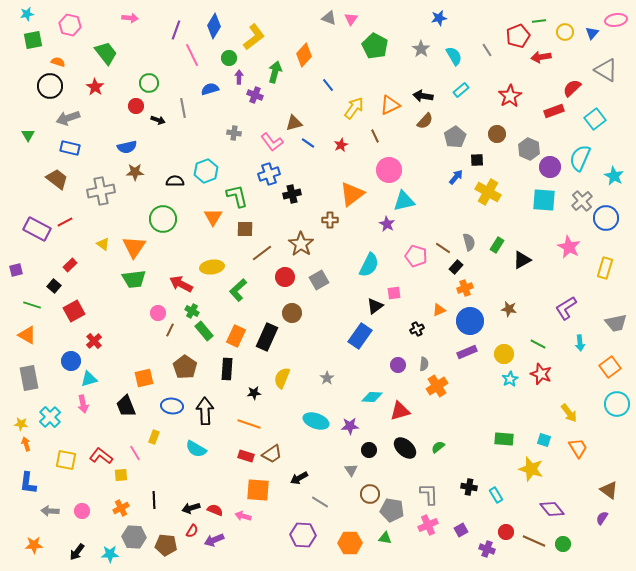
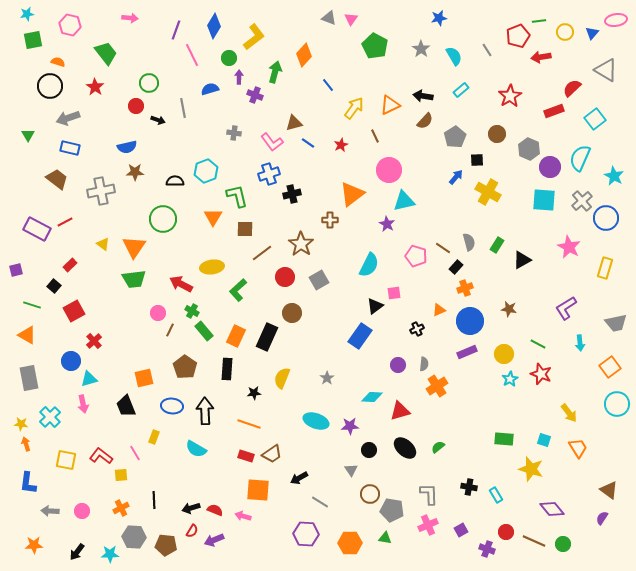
purple hexagon at (303, 535): moved 3 px right, 1 px up
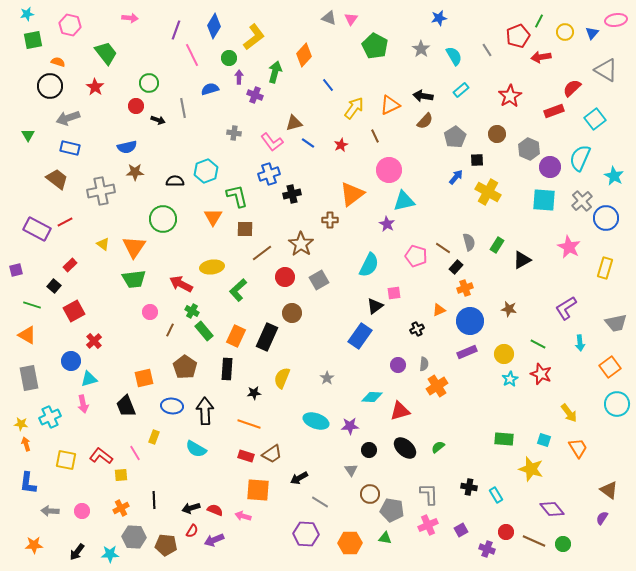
green line at (539, 21): rotated 56 degrees counterclockwise
pink circle at (158, 313): moved 8 px left, 1 px up
cyan cross at (50, 417): rotated 20 degrees clockwise
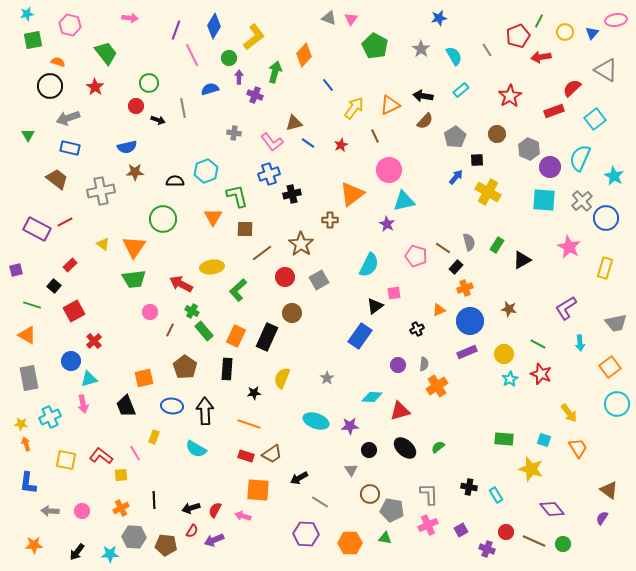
red semicircle at (215, 510): rotated 84 degrees counterclockwise
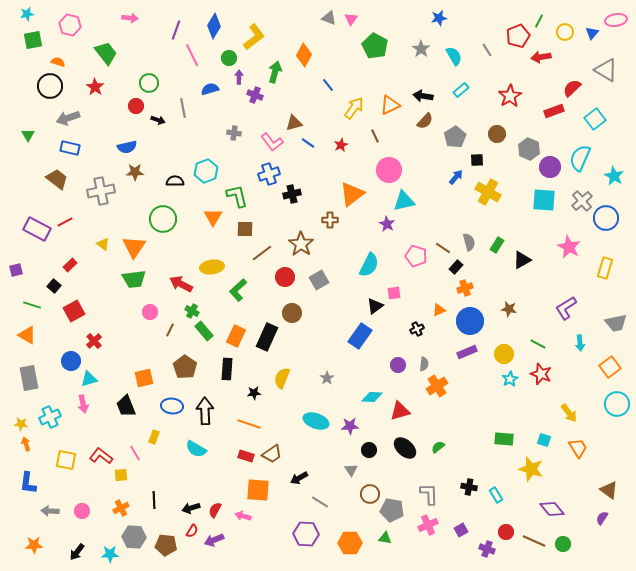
orange diamond at (304, 55): rotated 15 degrees counterclockwise
